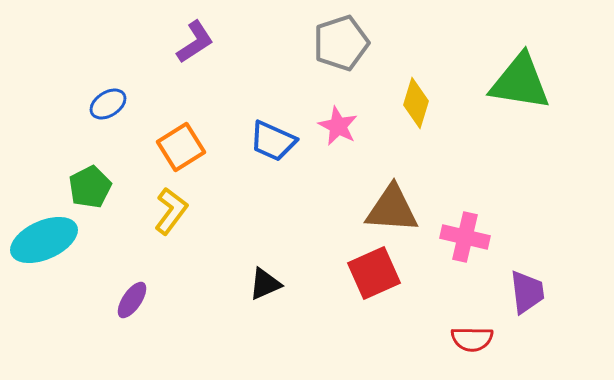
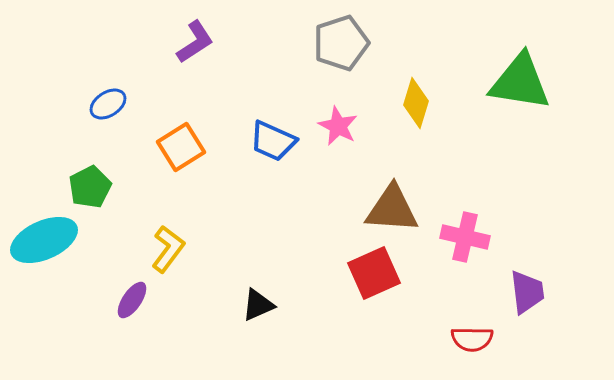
yellow L-shape: moved 3 px left, 38 px down
black triangle: moved 7 px left, 21 px down
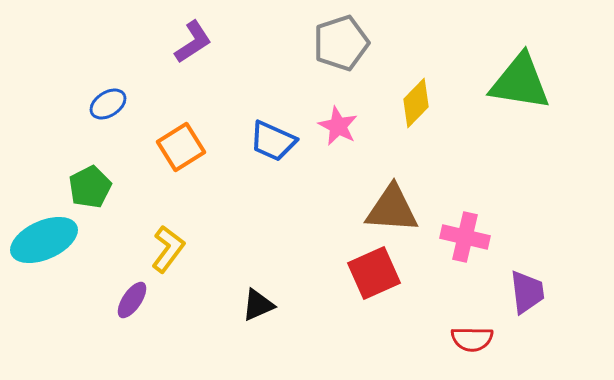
purple L-shape: moved 2 px left
yellow diamond: rotated 27 degrees clockwise
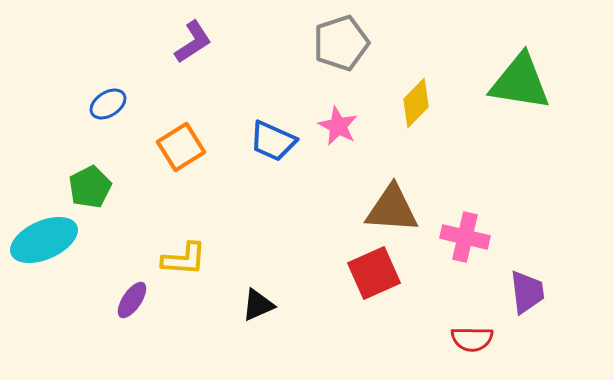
yellow L-shape: moved 16 px right, 10 px down; rotated 57 degrees clockwise
